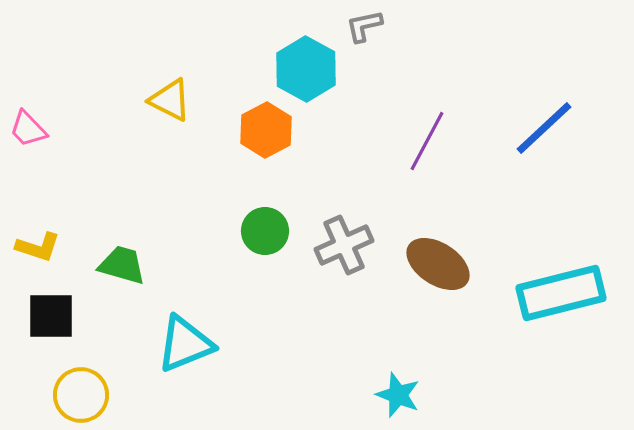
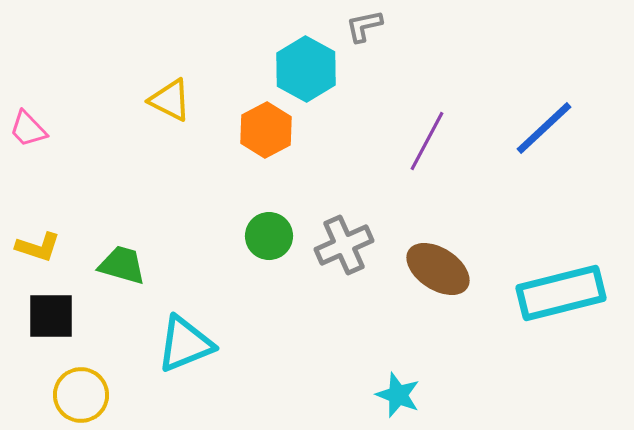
green circle: moved 4 px right, 5 px down
brown ellipse: moved 5 px down
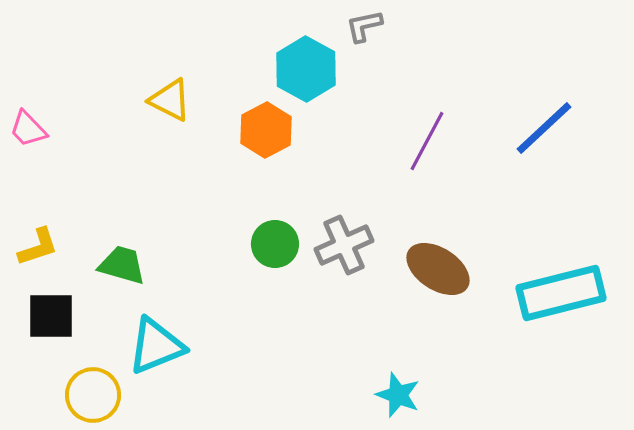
green circle: moved 6 px right, 8 px down
yellow L-shape: rotated 36 degrees counterclockwise
cyan triangle: moved 29 px left, 2 px down
yellow circle: moved 12 px right
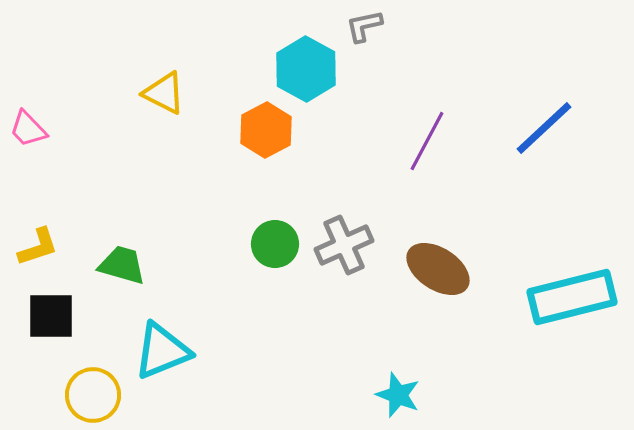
yellow triangle: moved 6 px left, 7 px up
cyan rectangle: moved 11 px right, 4 px down
cyan triangle: moved 6 px right, 5 px down
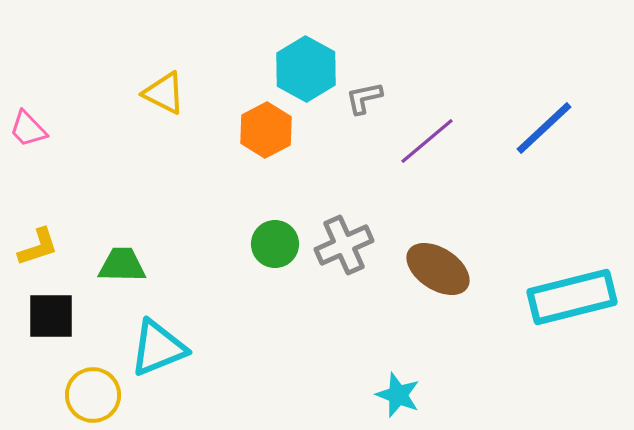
gray L-shape: moved 72 px down
purple line: rotated 22 degrees clockwise
green trapezoid: rotated 15 degrees counterclockwise
cyan triangle: moved 4 px left, 3 px up
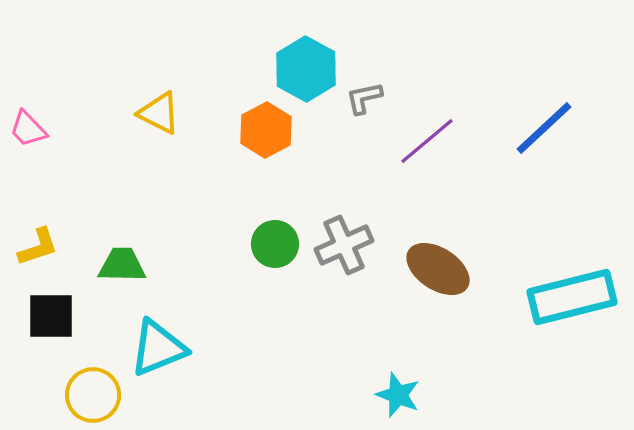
yellow triangle: moved 5 px left, 20 px down
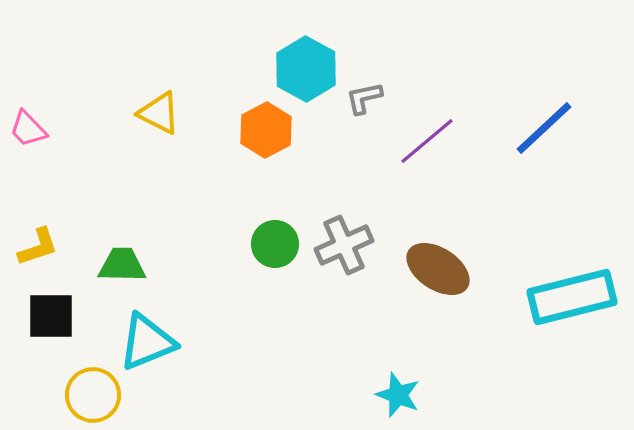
cyan triangle: moved 11 px left, 6 px up
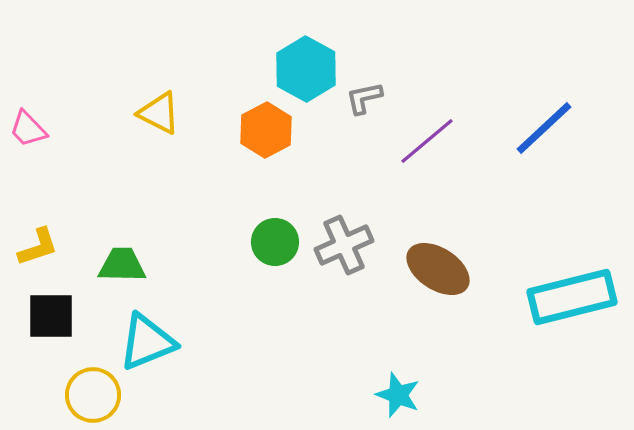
green circle: moved 2 px up
